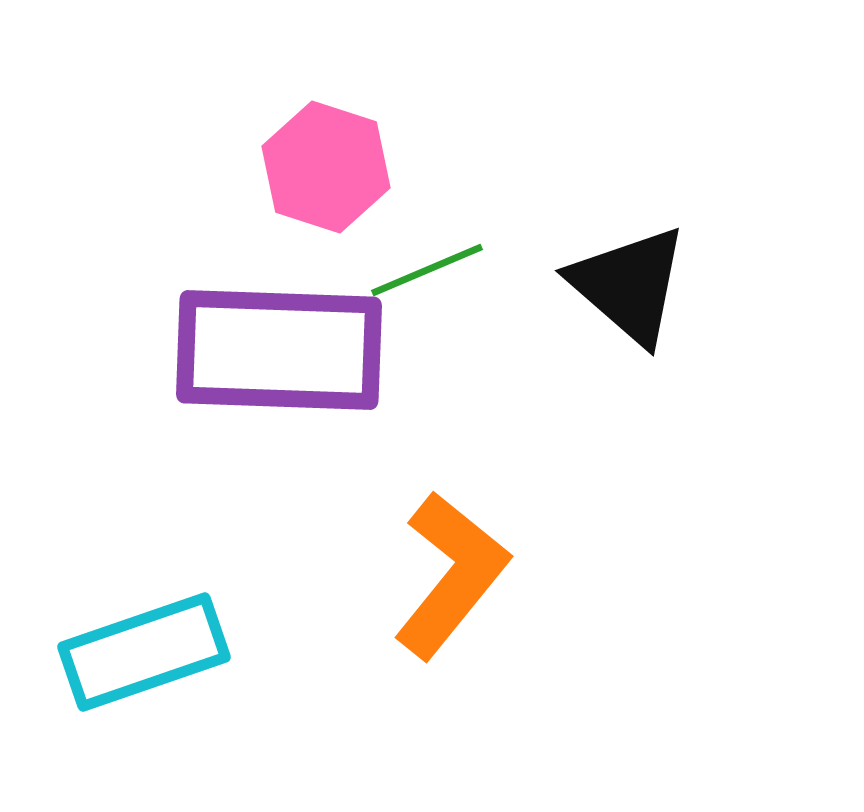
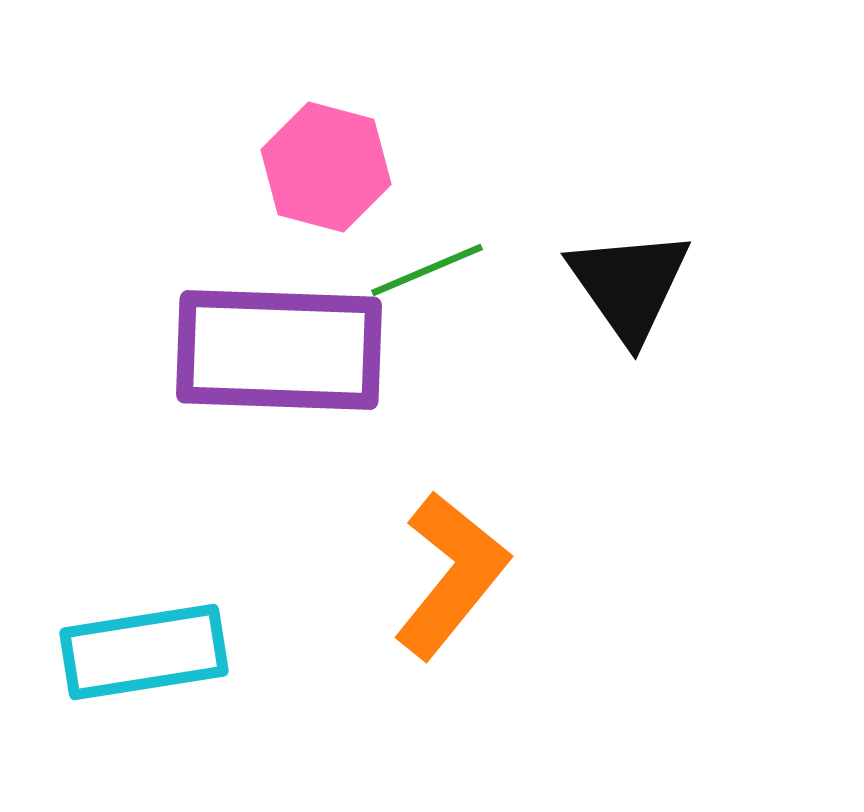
pink hexagon: rotated 3 degrees counterclockwise
black triangle: rotated 14 degrees clockwise
cyan rectangle: rotated 10 degrees clockwise
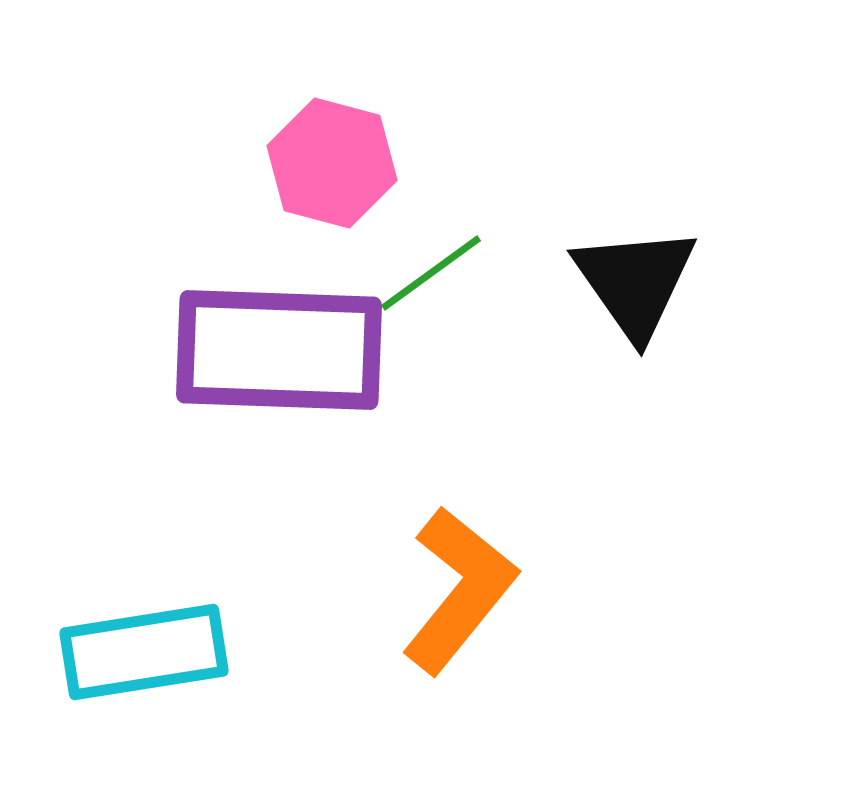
pink hexagon: moved 6 px right, 4 px up
green line: moved 4 px right, 3 px down; rotated 13 degrees counterclockwise
black triangle: moved 6 px right, 3 px up
orange L-shape: moved 8 px right, 15 px down
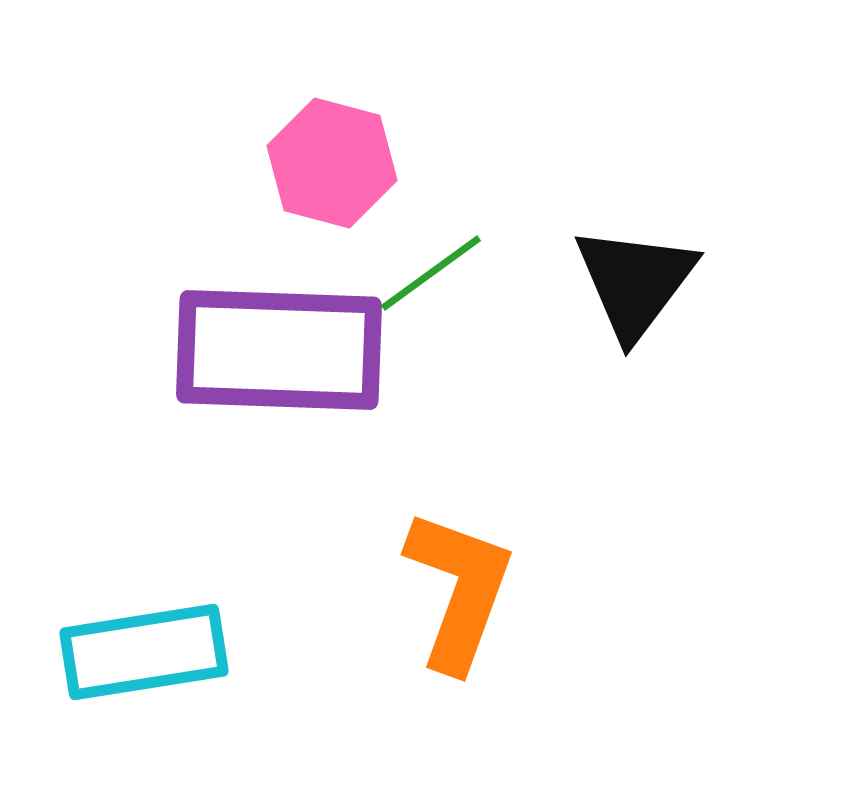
black triangle: rotated 12 degrees clockwise
orange L-shape: rotated 19 degrees counterclockwise
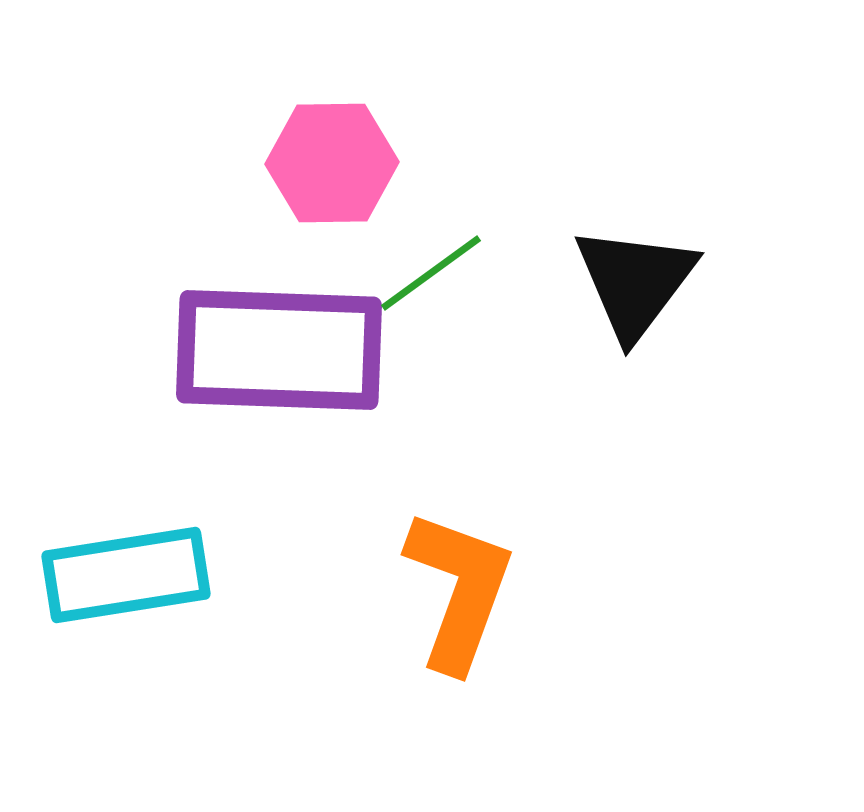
pink hexagon: rotated 16 degrees counterclockwise
cyan rectangle: moved 18 px left, 77 px up
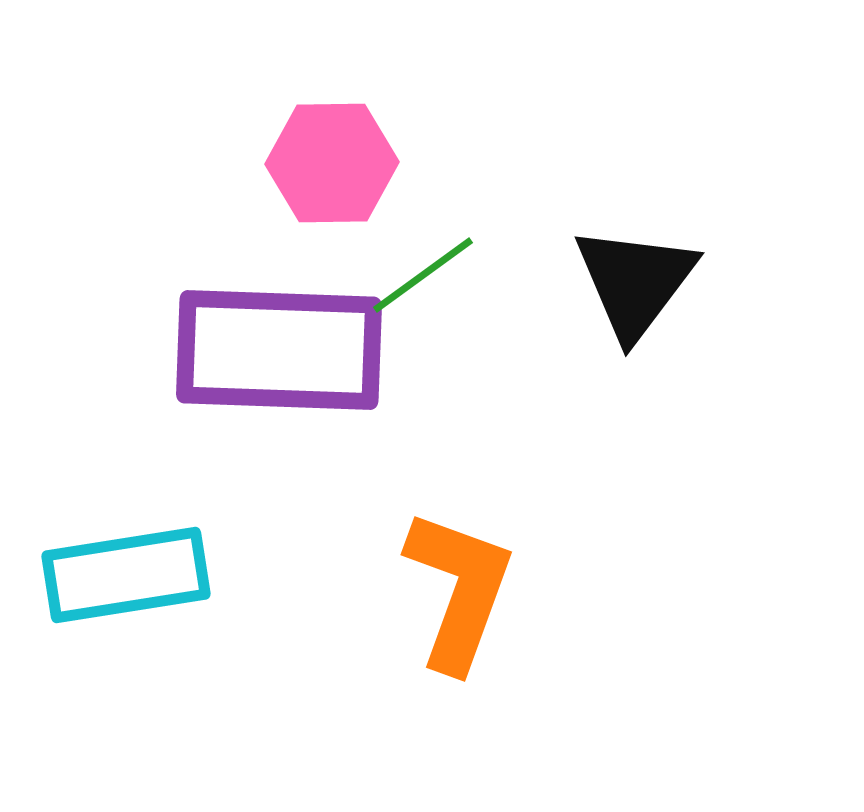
green line: moved 8 px left, 2 px down
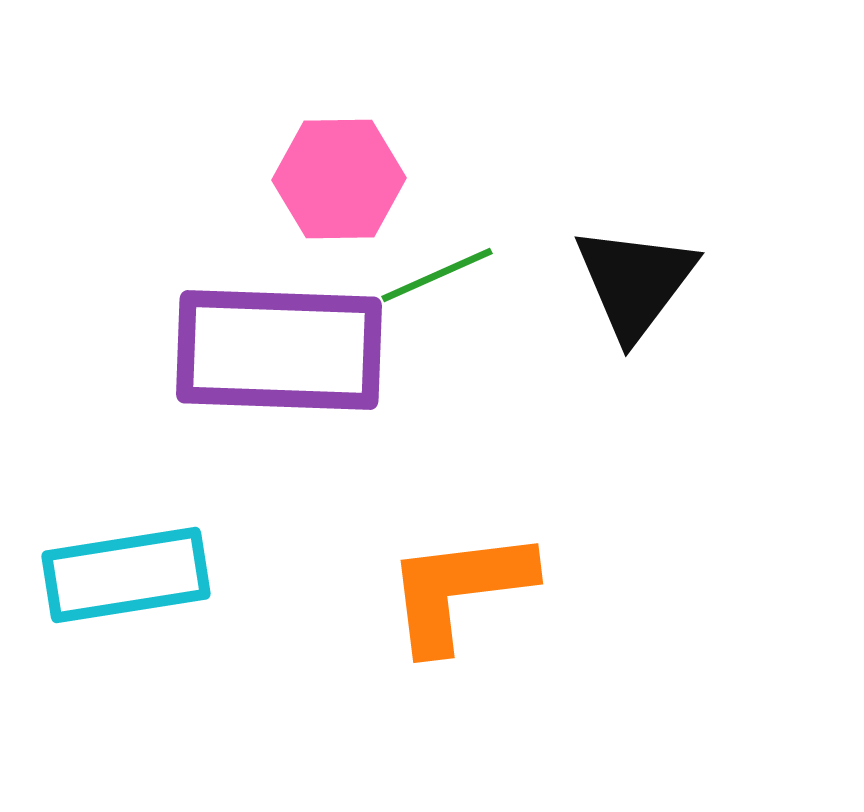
pink hexagon: moved 7 px right, 16 px down
green line: moved 14 px right; rotated 12 degrees clockwise
orange L-shape: rotated 117 degrees counterclockwise
